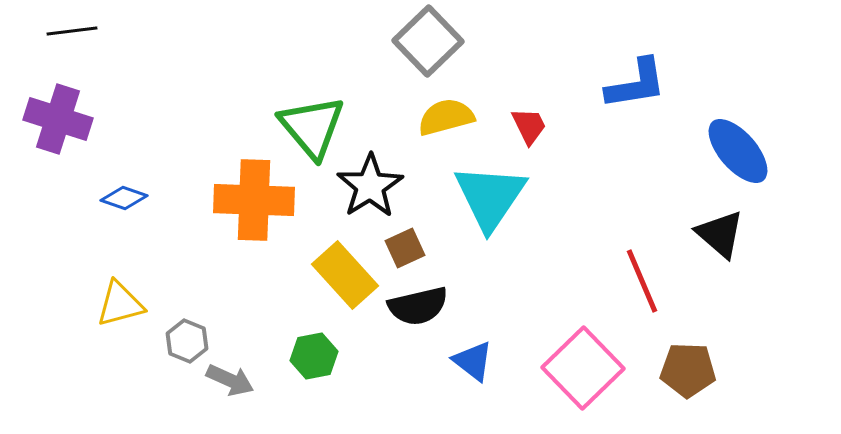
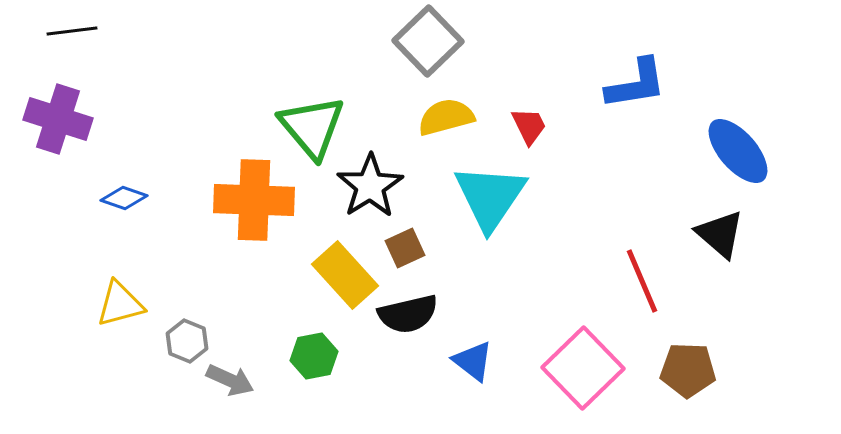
black semicircle: moved 10 px left, 8 px down
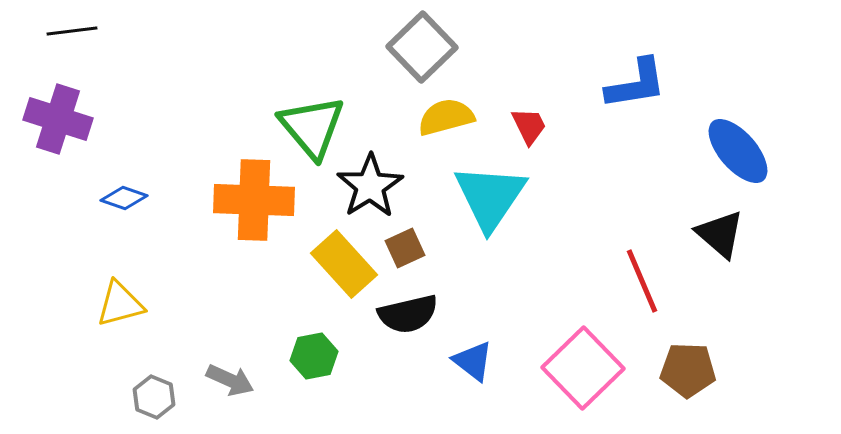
gray square: moved 6 px left, 6 px down
yellow rectangle: moved 1 px left, 11 px up
gray hexagon: moved 33 px left, 56 px down
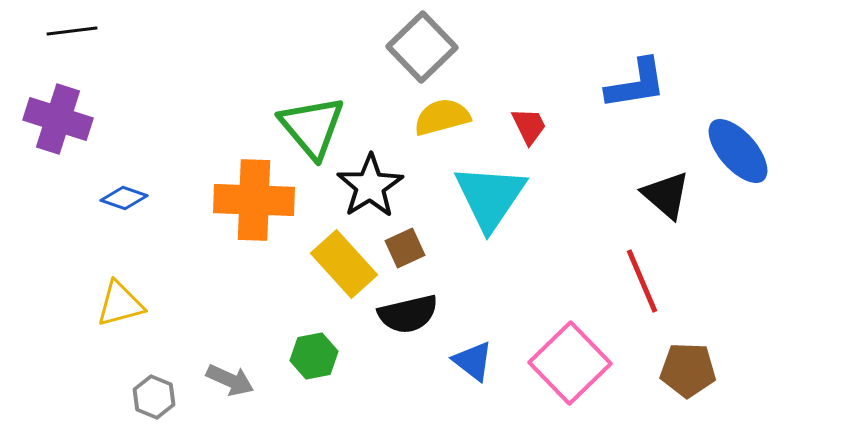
yellow semicircle: moved 4 px left
black triangle: moved 54 px left, 39 px up
pink square: moved 13 px left, 5 px up
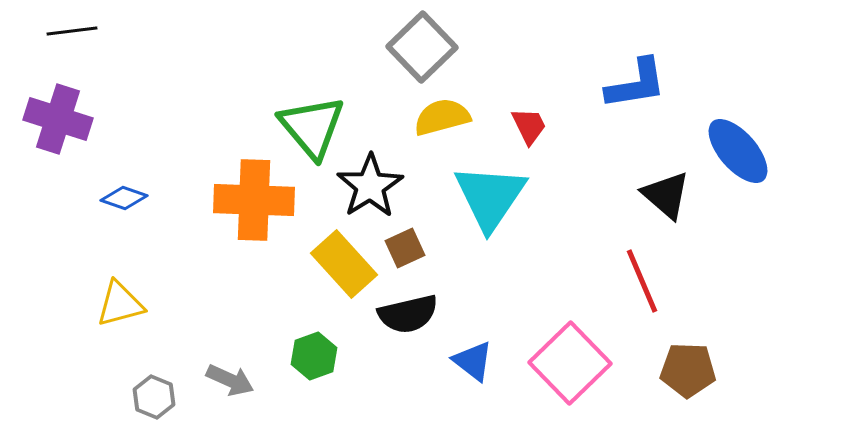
green hexagon: rotated 9 degrees counterclockwise
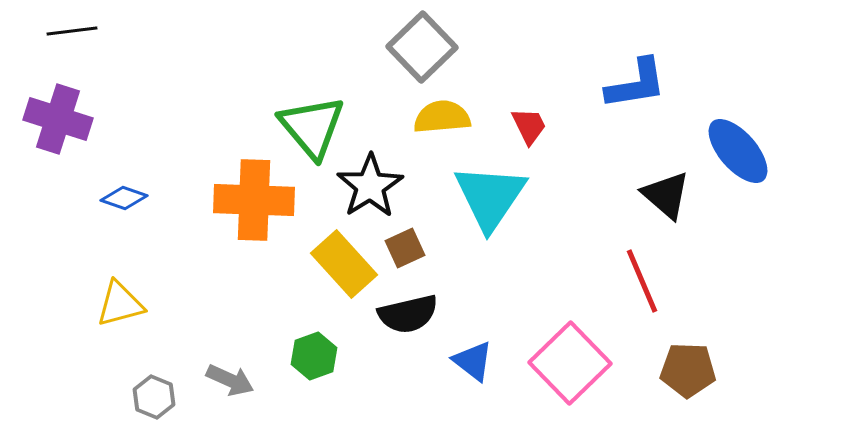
yellow semicircle: rotated 10 degrees clockwise
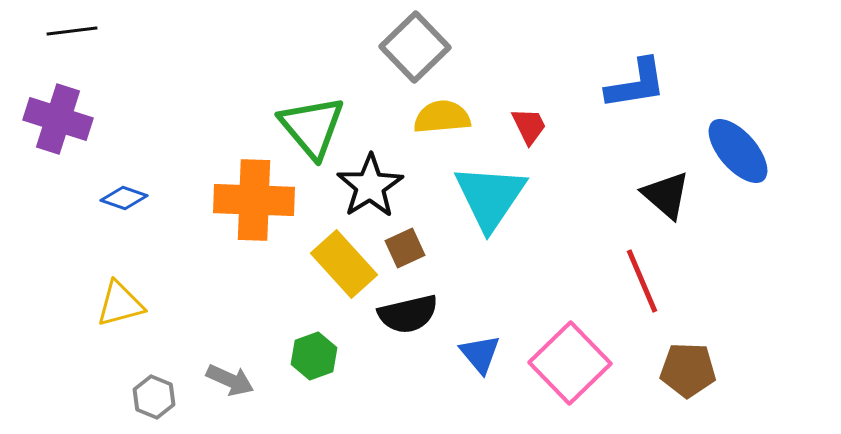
gray square: moved 7 px left
blue triangle: moved 7 px right, 7 px up; rotated 12 degrees clockwise
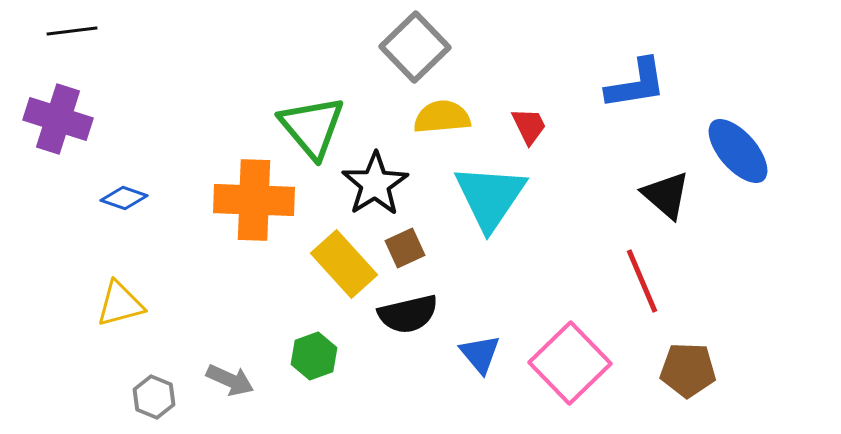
black star: moved 5 px right, 2 px up
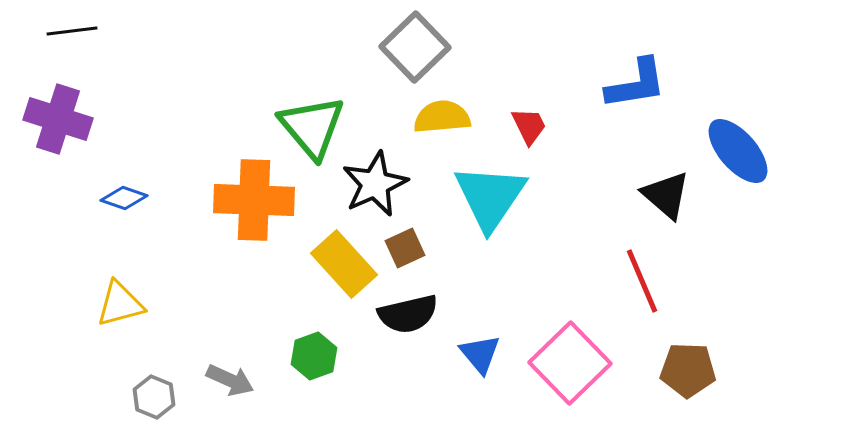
black star: rotated 8 degrees clockwise
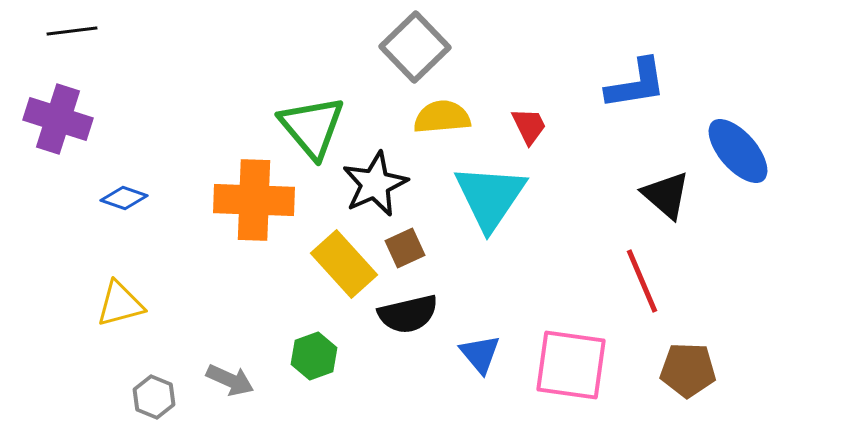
pink square: moved 1 px right, 2 px down; rotated 38 degrees counterclockwise
